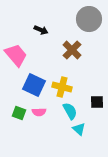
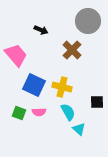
gray circle: moved 1 px left, 2 px down
cyan semicircle: moved 2 px left, 1 px down
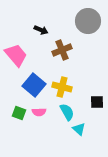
brown cross: moved 10 px left; rotated 24 degrees clockwise
blue square: rotated 15 degrees clockwise
cyan semicircle: moved 1 px left
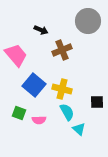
yellow cross: moved 2 px down
pink semicircle: moved 8 px down
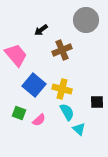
gray circle: moved 2 px left, 1 px up
black arrow: rotated 120 degrees clockwise
pink semicircle: rotated 40 degrees counterclockwise
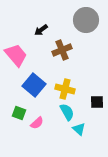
yellow cross: moved 3 px right
pink semicircle: moved 2 px left, 3 px down
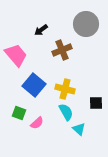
gray circle: moved 4 px down
black square: moved 1 px left, 1 px down
cyan semicircle: moved 1 px left
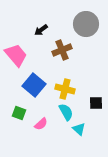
pink semicircle: moved 4 px right, 1 px down
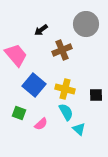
black square: moved 8 px up
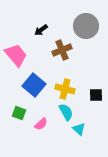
gray circle: moved 2 px down
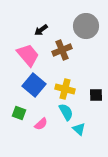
pink trapezoid: moved 12 px right
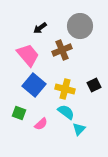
gray circle: moved 6 px left
black arrow: moved 1 px left, 2 px up
black square: moved 2 px left, 10 px up; rotated 24 degrees counterclockwise
cyan semicircle: rotated 24 degrees counterclockwise
cyan triangle: rotated 32 degrees clockwise
